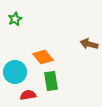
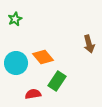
brown arrow: rotated 120 degrees counterclockwise
cyan circle: moved 1 px right, 9 px up
green rectangle: moved 6 px right; rotated 42 degrees clockwise
red semicircle: moved 5 px right, 1 px up
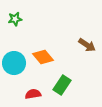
green star: rotated 16 degrees clockwise
brown arrow: moved 2 px left, 1 px down; rotated 42 degrees counterclockwise
cyan circle: moved 2 px left
green rectangle: moved 5 px right, 4 px down
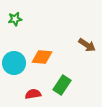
orange diamond: moved 1 px left; rotated 45 degrees counterclockwise
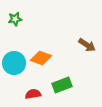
orange diamond: moved 1 px left, 1 px down; rotated 15 degrees clockwise
green rectangle: rotated 36 degrees clockwise
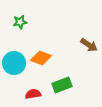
green star: moved 5 px right, 3 px down
brown arrow: moved 2 px right
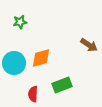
orange diamond: rotated 35 degrees counterclockwise
red semicircle: rotated 77 degrees counterclockwise
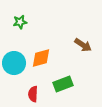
brown arrow: moved 6 px left
green rectangle: moved 1 px right, 1 px up
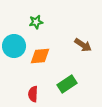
green star: moved 16 px right
orange diamond: moved 1 px left, 2 px up; rotated 10 degrees clockwise
cyan circle: moved 17 px up
green rectangle: moved 4 px right; rotated 12 degrees counterclockwise
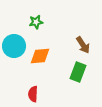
brown arrow: rotated 24 degrees clockwise
green rectangle: moved 11 px right, 12 px up; rotated 36 degrees counterclockwise
